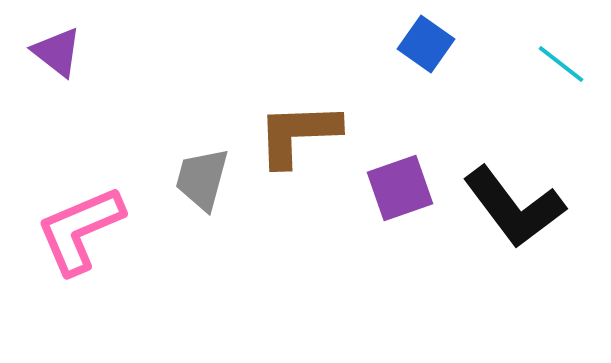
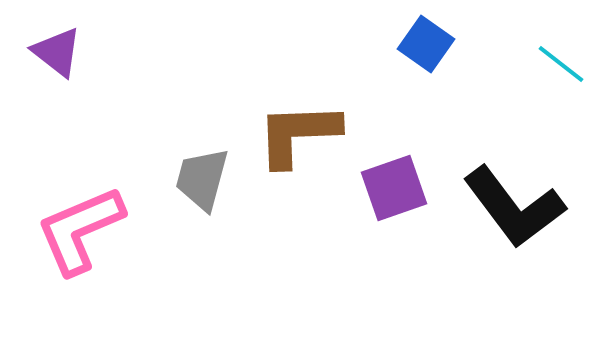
purple square: moved 6 px left
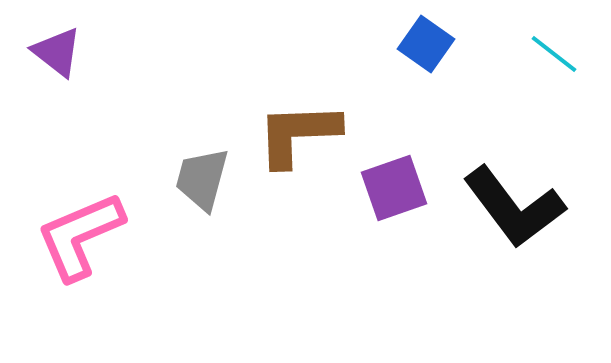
cyan line: moved 7 px left, 10 px up
pink L-shape: moved 6 px down
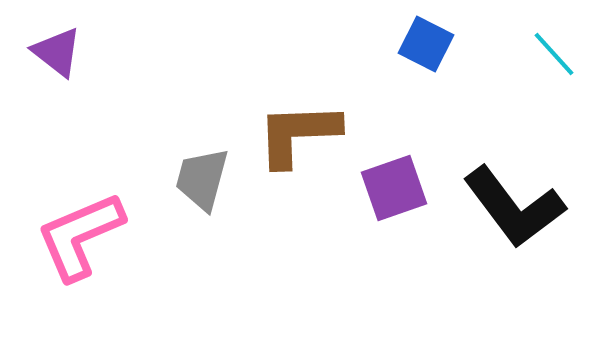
blue square: rotated 8 degrees counterclockwise
cyan line: rotated 10 degrees clockwise
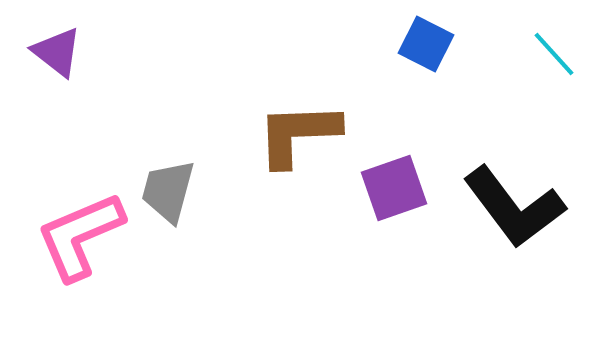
gray trapezoid: moved 34 px left, 12 px down
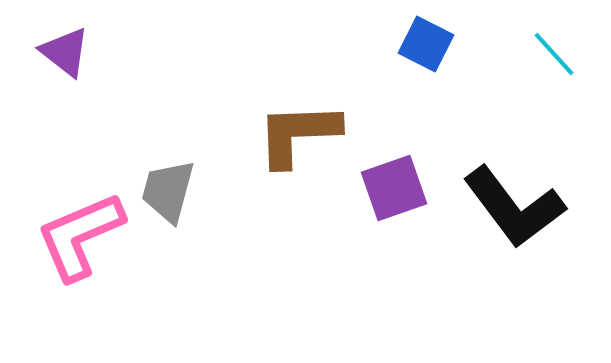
purple triangle: moved 8 px right
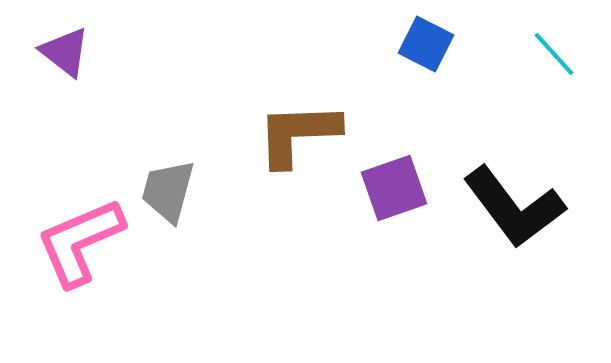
pink L-shape: moved 6 px down
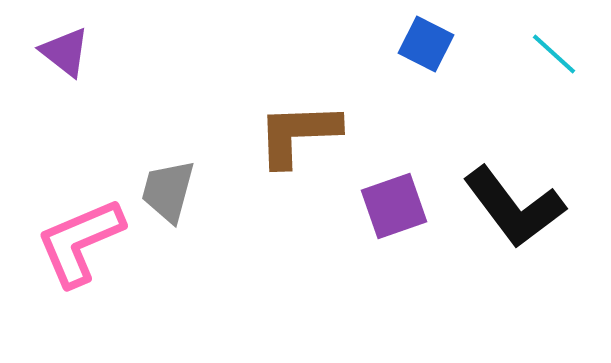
cyan line: rotated 6 degrees counterclockwise
purple square: moved 18 px down
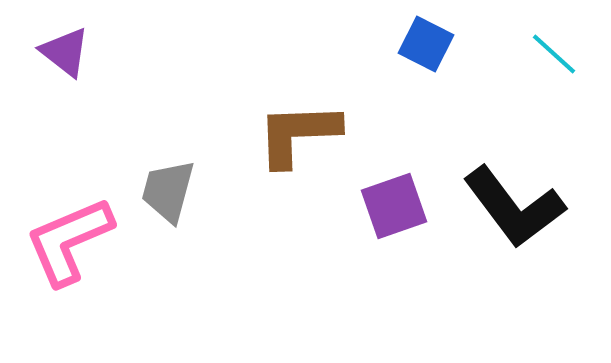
pink L-shape: moved 11 px left, 1 px up
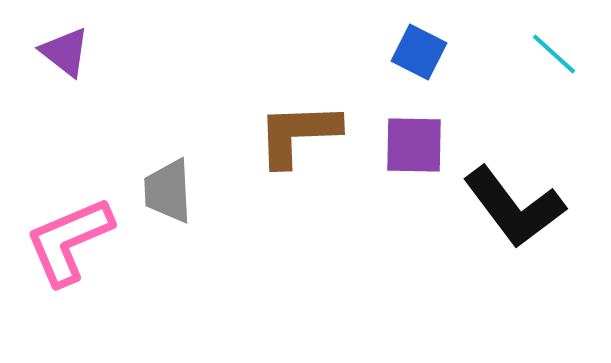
blue square: moved 7 px left, 8 px down
gray trapezoid: rotated 18 degrees counterclockwise
purple square: moved 20 px right, 61 px up; rotated 20 degrees clockwise
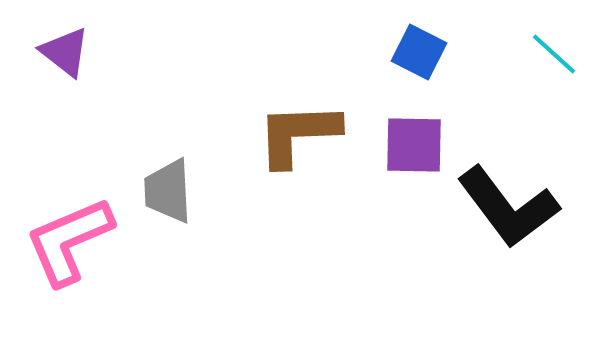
black L-shape: moved 6 px left
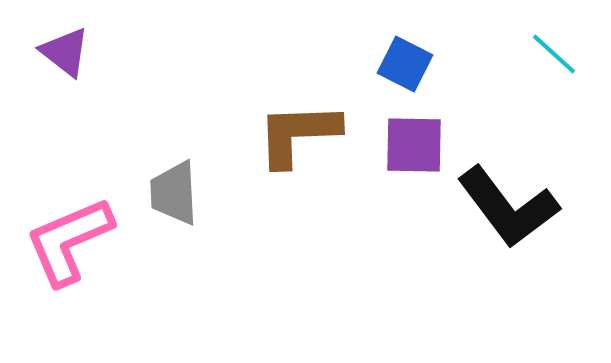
blue square: moved 14 px left, 12 px down
gray trapezoid: moved 6 px right, 2 px down
